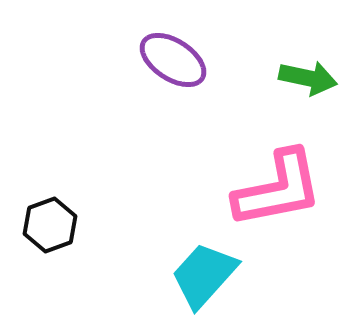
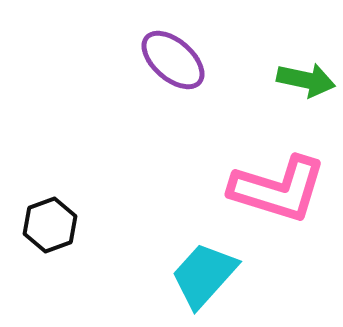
purple ellipse: rotated 8 degrees clockwise
green arrow: moved 2 px left, 2 px down
pink L-shape: rotated 28 degrees clockwise
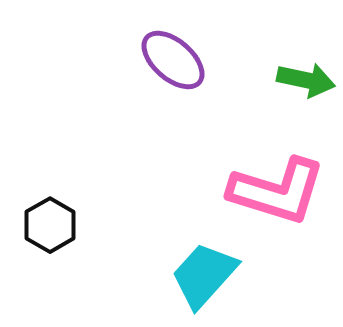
pink L-shape: moved 1 px left, 2 px down
black hexagon: rotated 10 degrees counterclockwise
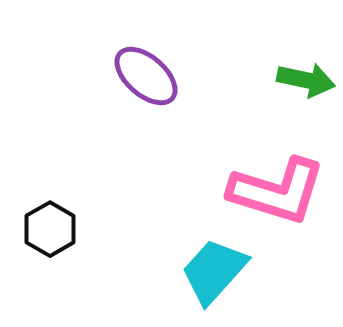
purple ellipse: moved 27 px left, 16 px down
black hexagon: moved 4 px down
cyan trapezoid: moved 10 px right, 4 px up
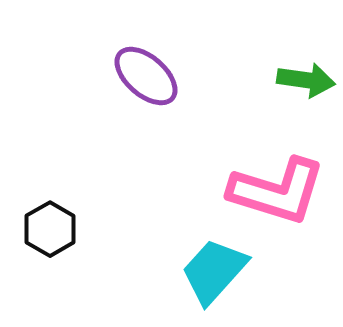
green arrow: rotated 4 degrees counterclockwise
